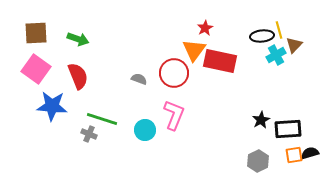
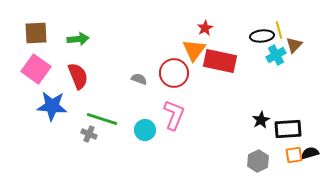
green arrow: rotated 25 degrees counterclockwise
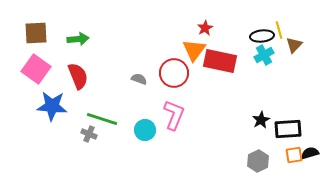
cyan cross: moved 12 px left
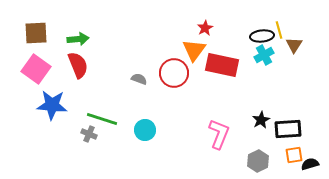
brown triangle: rotated 12 degrees counterclockwise
red rectangle: moved 2 px right, 4 px down
red semicircle: moved 11 px up
blue star: moved 1 px up
pink L-shape: moved 45 px right, 19 px down
black semicircle: moved 11 px down
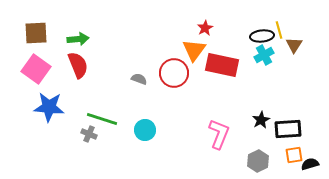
blue star: moved 3 px left, 2 px down
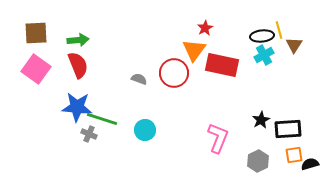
green arrow: moved 1 px down
blue star: moved 28 px right
pink L-shape: moved 1 px left, 4 px down
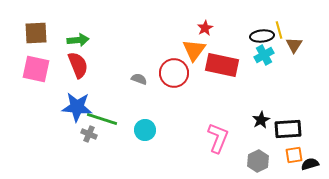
pink square: rotated 24 degrees counterclockwise
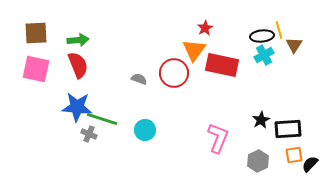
black semicircle: rotated 30 degrees counterclockwise
